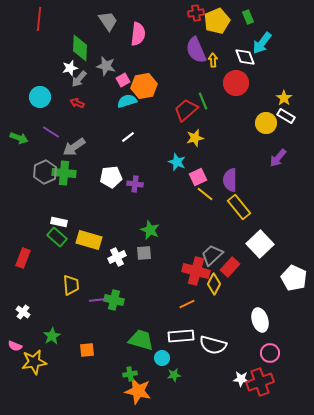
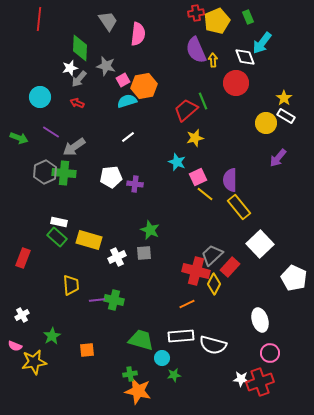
white cross at (23, 312): moved 1 px left, 3 px down; rotated 24 degrees clockwise
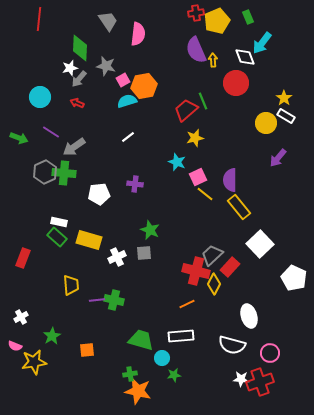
white pentagon at (111, 177): moved 12 px left, 17 px down
white cross at (22, 315): moved 1 px left, 2 px down
white ellipse at (260, 320): moved 11 px left, 4 px up
white semicircle at (213, 345): moved 19 px right
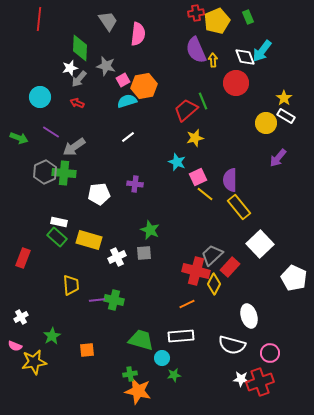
cyan arrow at (262, 43): moved 8 px down
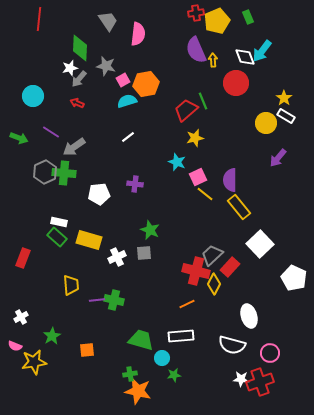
orange hexagon at (144, 86): moved 2 px right, 2 px up
cyan circle at (40, 97): moved 7 px left, 1 px up
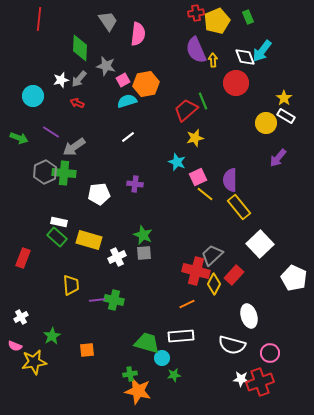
white star at (70, 68): moved 9 px left, 12 px down
green star at (150, 230): moved 7 px left, 5 px down
red rectangle at (230, 267): moved 4 px right, 8 px down
green trapezoid at (141, 340): moved 6 px right, 3 px down
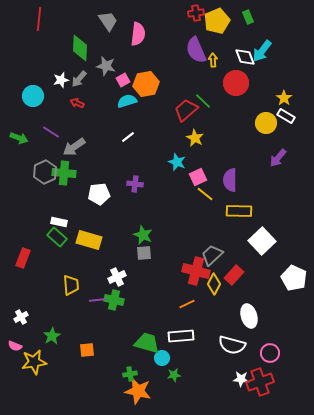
green line at (203, 101): rotated 24 degrees counterclockwise
yellow star at (195, 138): rotated 30 degrees counterclockwise
yellow rectangle at (239, 207): moved 4 px down; rotated 50 degrees counterclockwise
white square at (260, 244): moved 2 px right, 3 px up
white cross at (117, 257): moved 20 px down
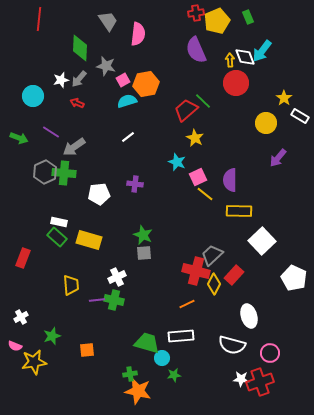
yellow arrow at (213, 60): moved 17 px right
white rectangle at (286, 116): moved 14 px right
green star at (52, 336): rotated 12 degrees clockwise
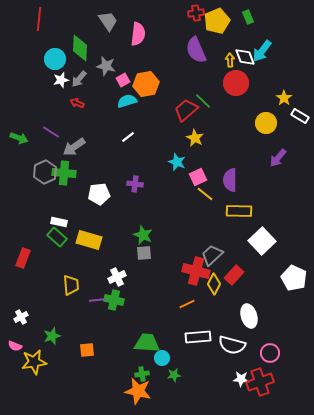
cyan circle at (33, 96): moved 22 px right, 37 px up
white rectangle at (181, 336): moved 17 px right, 1 px down
green trapezoid at (147, 343): rotated 12 degrees counterclockwise
green cross at (130, 374): moved 12 px right
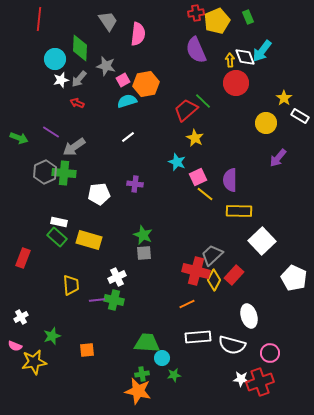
yellow diamond at (214, 284): moved 4 px up
